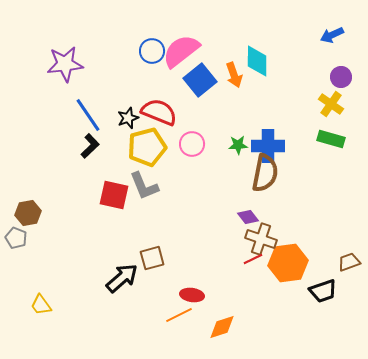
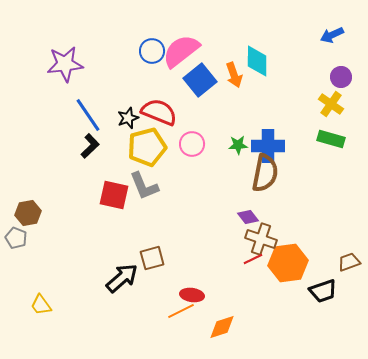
orange line: moved 2 px right, 4 px up
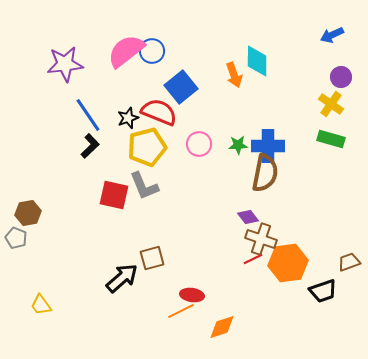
pink semicircle: moved 55 px left
blue square: moved 19 px left, 7 px down
pink circle: moved 7 px right
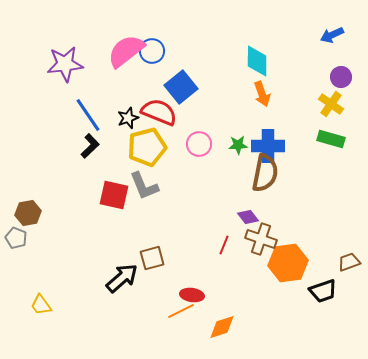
orange arrow: moved 28 px right, 19 px down
red line: moved 29 px left, 14 px up; rotated 42 degrees counterclockwise
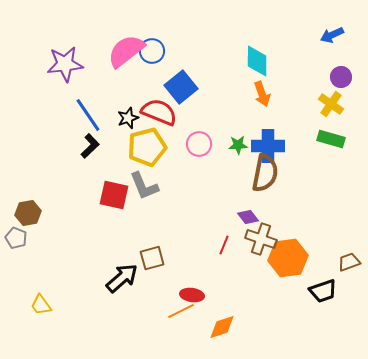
orange hexagon: moved 5 px up
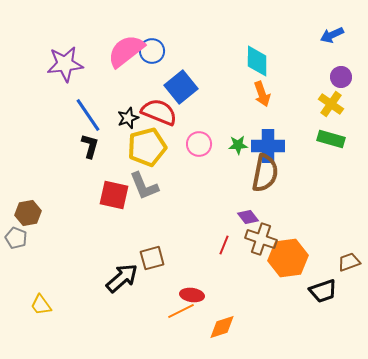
black L-shape: rotated 30 degrees counterclockwise
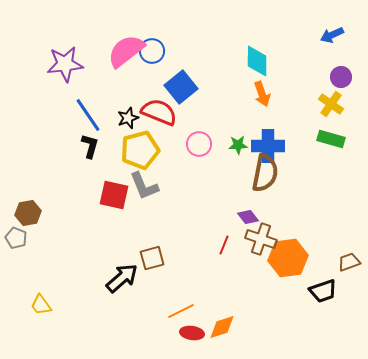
yellow pentagon: moved 7 px left, 3 px down
red ellipse: moved 38 px down
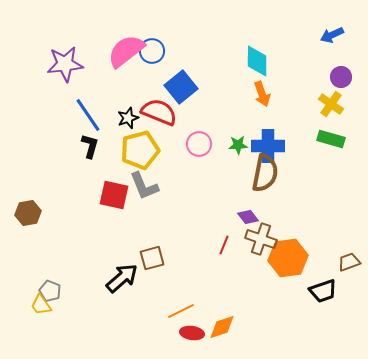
gray pentagon: moved 34 px right, 53 px down
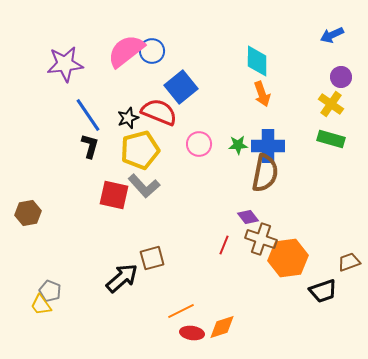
gray L-shape: rotated 20 degrees counterclockwise
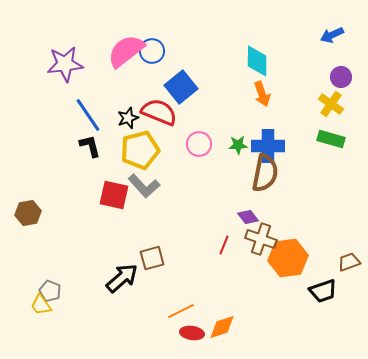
black L-shape: rotated 30 degrees counterclockwise
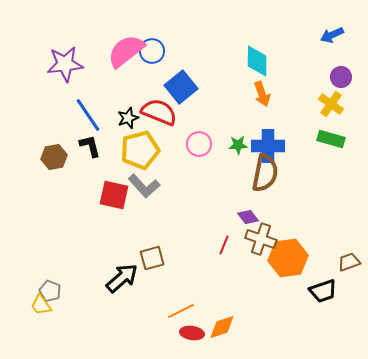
brown hexagon: moved 26 px right, 56 px up
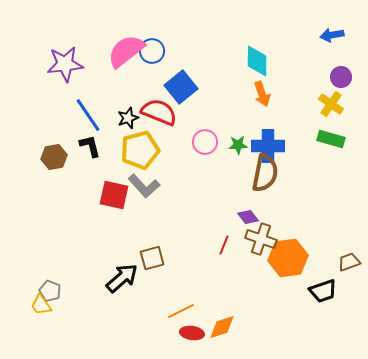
blue arrow: rotated 15 degrees clockwise
pink circle: moved 6 px right, 2 px up
